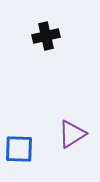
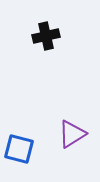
blue square: rotated 12 degrees clockwise
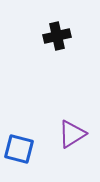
black cross: moved 11 px right
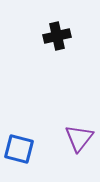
purple triangle: moved 7 px right, 4 px down; rotated 20 degrees counterclockwise
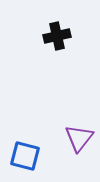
blue square: moved 6 px right, 7 px down
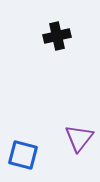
blue square: moved 2 px left, 1 px up
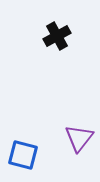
black cross: rotated 16 degrees counterclockwise
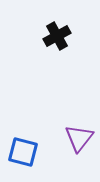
blue square: moved 3 px up
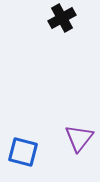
black cross: moved 5 px right, 18 px up
